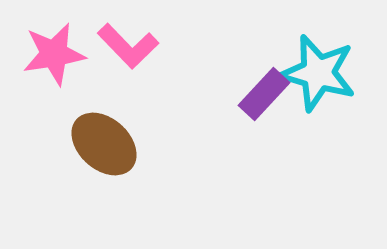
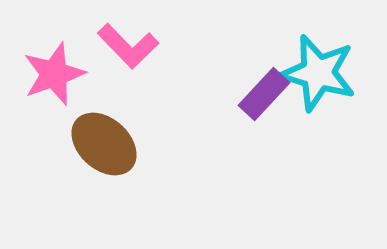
pink star: moved 20 px down; rotated 10 degrees counterclockwise
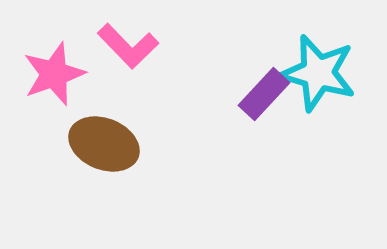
brown ellipse: rotated 20 degrees counterclockwise
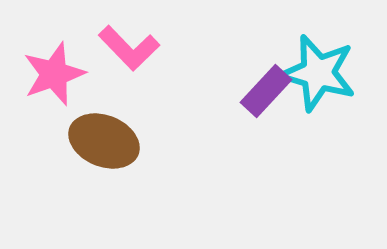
pink L-shape: moved 1 px right, 2 px down
purple rectangle: moved 2 px right, 3 px up
brown ellipse: moved 3 px up
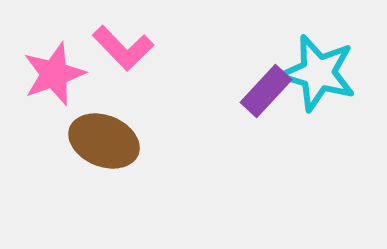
pink L-shape: moved 6 px left
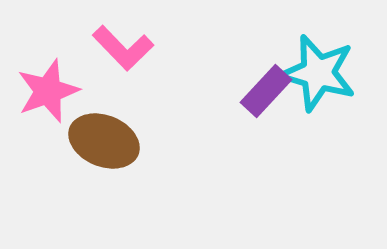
pink star: moved 6 px left, 17 px down
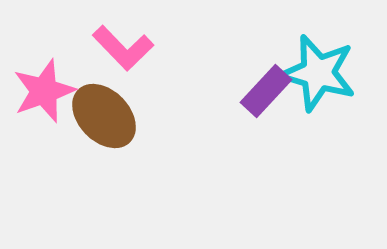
pink star: moved 4 px left
brown ellipse: moved 25 px up; rotated 24 degrees clockwise
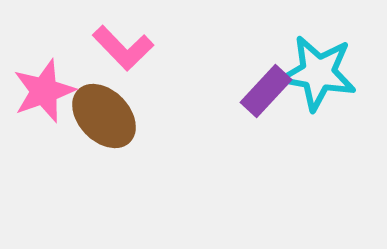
cyan star: rotated 6 degrees counterclockwise
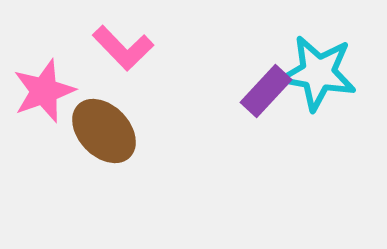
brown ellipse: moved 15 px down
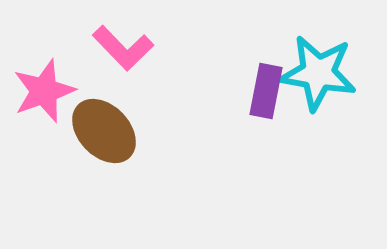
purple rectangle: rotated 32 degrees counterclockwise
